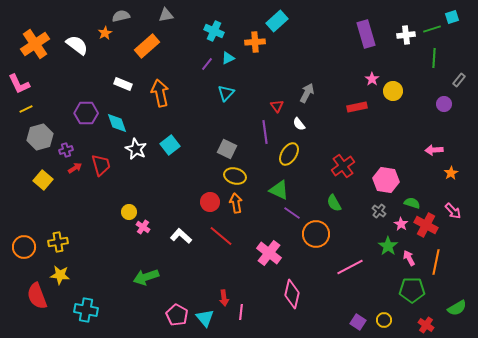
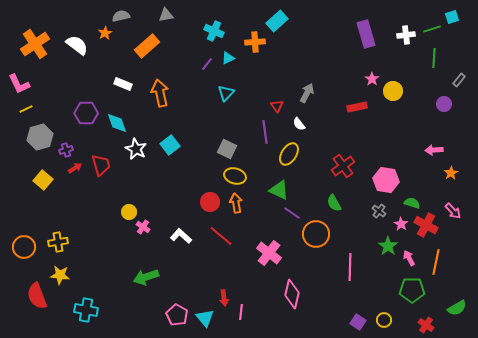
pink line at (350, 267): rotated 60 degrees counterclockwise
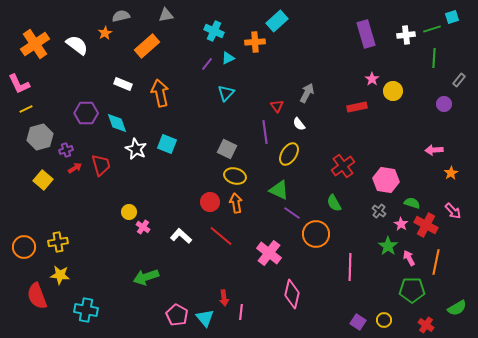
cyan square at (170, 145): moved 3 px left, 1 px up; rotated 30 degrees counterclockwise
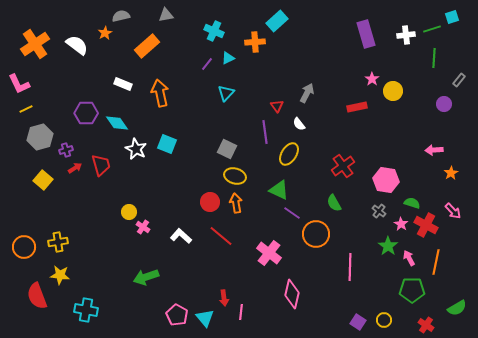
cyan diamond at (117, 123): rotated 15 degrees counterclockwise
